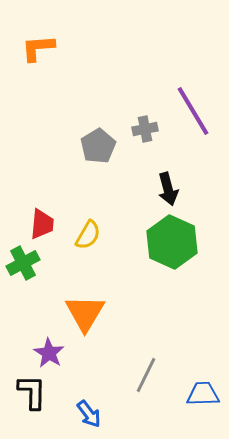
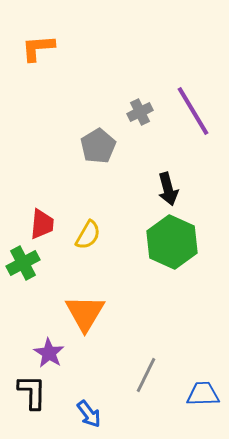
gray cross: moved 5 px left, 17 px up; rotated 15 degrees counterclockwise
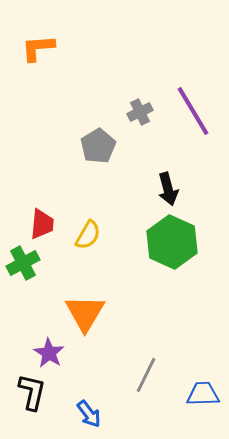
black L-shape: rotated 12 degrees clockwise
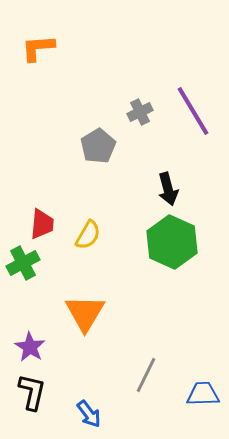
purple star: moved 19 px left, 6 px up
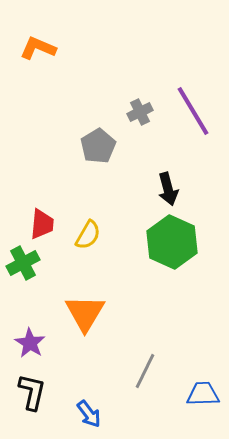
orange L-shape: rotated 27 degrees clockwise
purple star: moved 4 px up
gray line: moved 1 px left, 4 px up
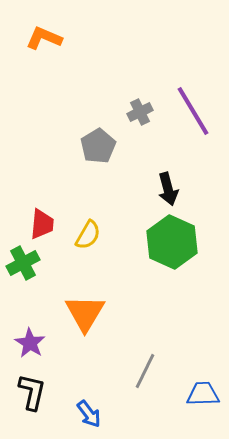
orange L-shape: moved 6 px right, 10 px up
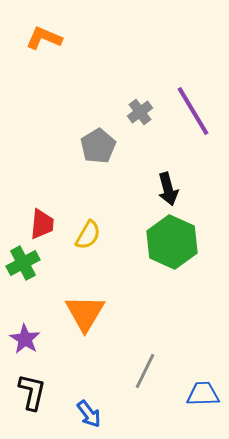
gray cross: rotated 10 degrees counterclockwise
purple star: moved 5 px left, 4 px up
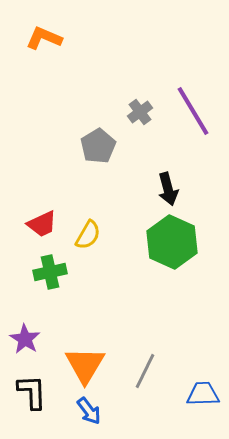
red trapezoid: rotated 60 degrees clockwise
green cross: moved 27 px right, 9 px down; rotated 16 degrees clockwise
orange triangle: moved 52 px down
black L-shape: rotated 15 degrees counterclockwise
blue arrow: moved 3 px up
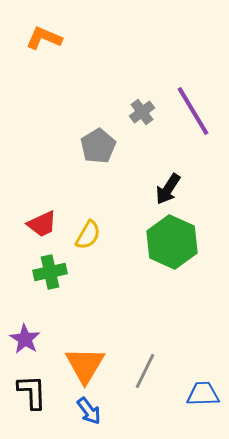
gray cross: moved 2 px right
black arrow: rotated 48 degrees clockwise
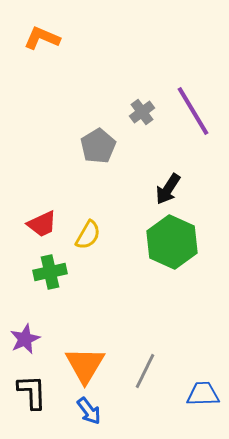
orange L-shape: moved 2 px left
purple star: rotated 16 degrees clockwise
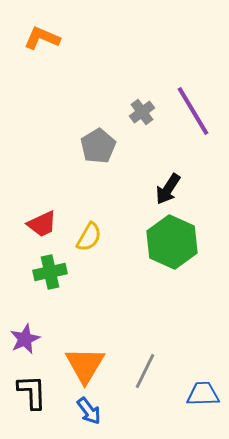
yellow semicircle: moved 1 px right, 2 px down
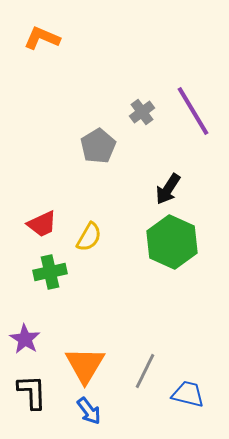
purple star: rotated 16 degrees counterclockwise
blue trapezoid: moved 15 px left; rotated 16 degrees clockwise
